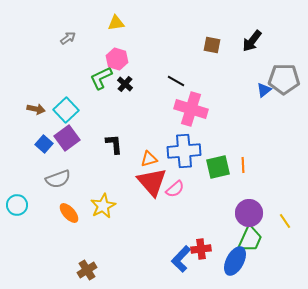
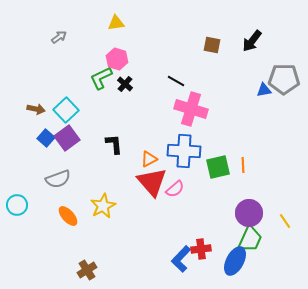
gray arrow: moved 9 px left, 1 px up
blue triangle: rotated 28 degrees clockwise
blue square: moved 2 px right, 6 px up
blue cross: rotated 8 degrees clockwise
orange triangle: rotated 12 degrees counterclockwise
orange ellipse: moved 1 px left, 3 px down
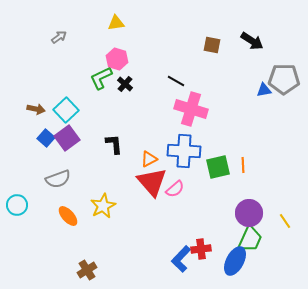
black arrow: rotated 95 degrees counterclockwise
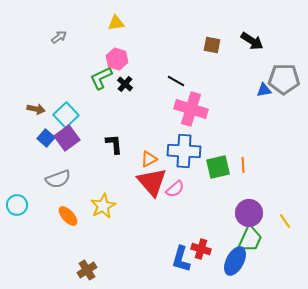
cyan square: moved 5 px down
red cross: rotated 24 degrees clockwise
blue L-shape: rotated 28 degrees counterclockwise
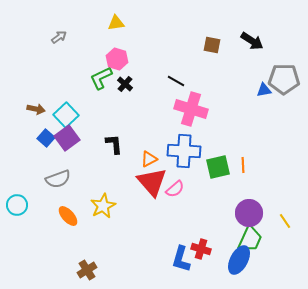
blue ellipse: moved 4 px right, 1 px up
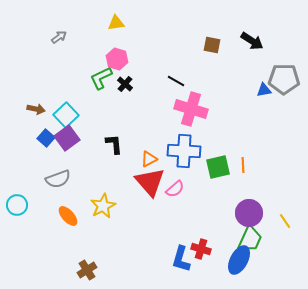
red triangle: moved 2 px left
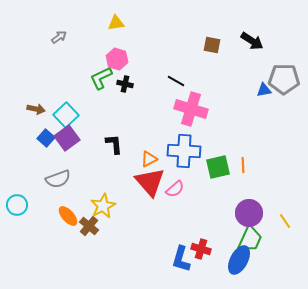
black cross: rotated 28 degrees counterclockwise
brown cross: moved 2 px right, 44 px up; rotated 18 degrees counterclockwise
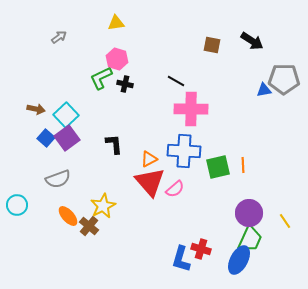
pink cross: rotated 16 degrees counterclockwise
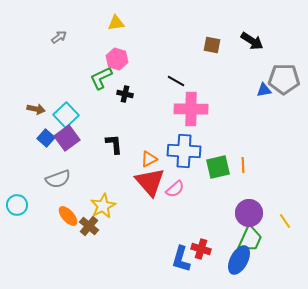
black cross: moved 10 px down
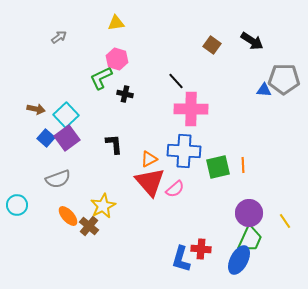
brown square: rotated 24 degrees clockwise
black line: rotated 18 degrees clockwise
blue triangle: rotated 14 degrees clockwise
red cross: rotated 12 degrees counterclockwise
